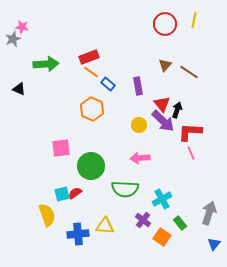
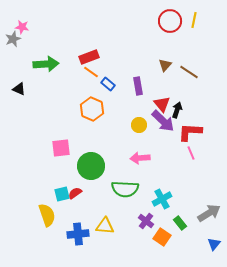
red circle: moved 5 px right, 3 px up
gray arrow: rotated 40 degrees clockwise
purple cross: moved 3 px right, 1 px down
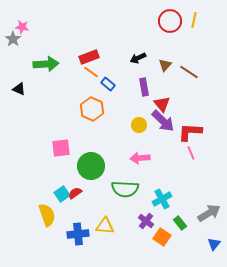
gray star: rotated 14 degrees counterclockwise
purple rectangle: moved 6 px right, 1 px down
black arrow: moved 39 px left, 52 px up; rotated 133 degrees counterclockwise
cyan square: rotated 21 degrees counterclockwise
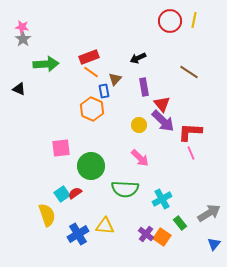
gray star: moved 10 px right
brown triangle: moved 50 px left, 14 px down
blue rectangle: moved 4 px left, 7 px down; rotated 40 degrees clockwise
pink arrow: rotated 132 degrees counterclockwise
purple cross: moved 13 px down
blue cross: rotated 25 degrees counterclockwise
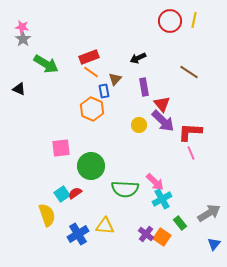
green arrow: rotated 35 degrees clockwise
pink arrow: moved 15 px right, 24 px down
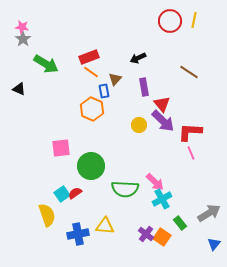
blue cross: rotated 20 degrees clockwise
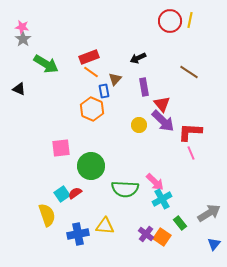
yellow line: moved 4 px left
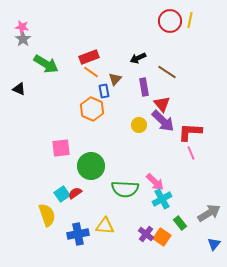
brown line: moved 22 px left
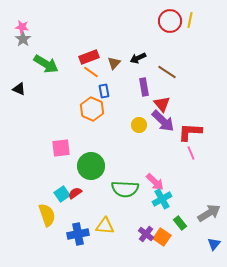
brown triangle: moved 1 px left, 16 px up
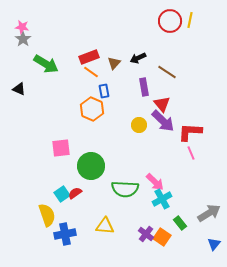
blue cross: moved 13 px left
